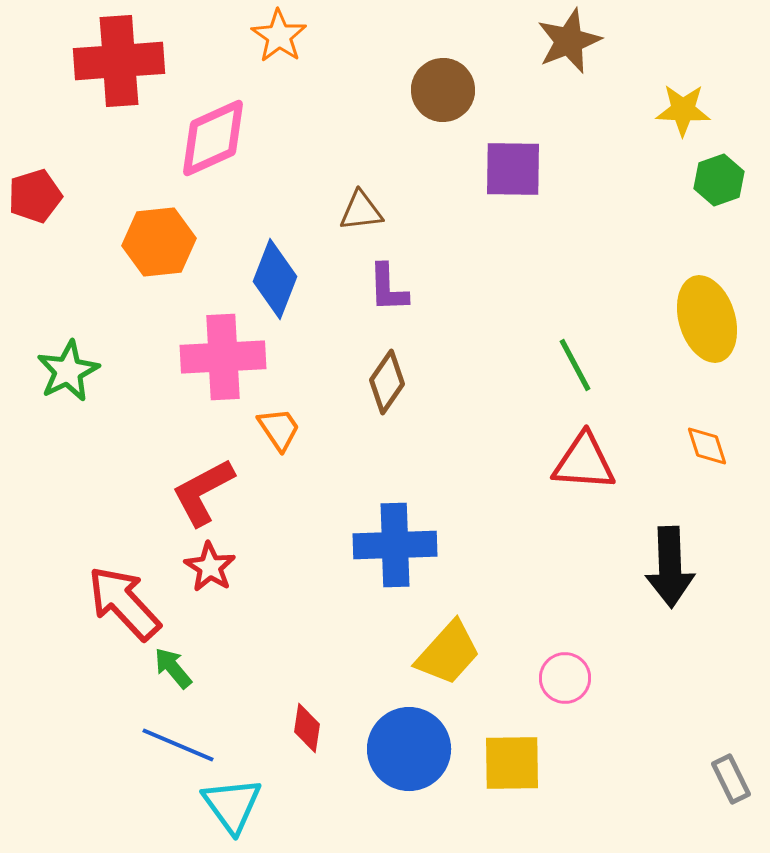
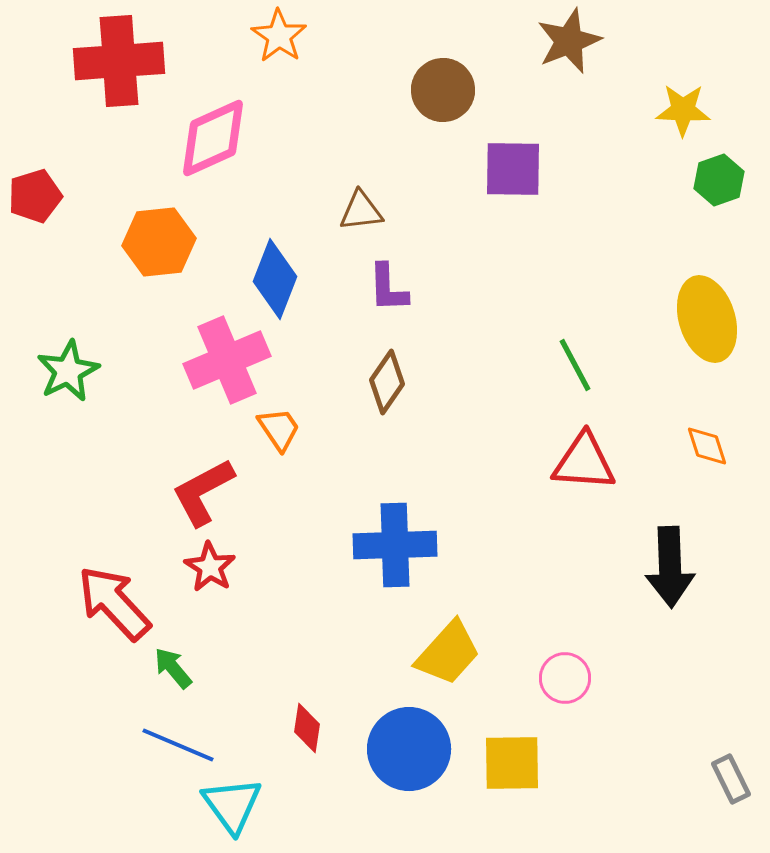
pink cross: moved 4 px right, 3 px down; rotated 20 degrees counterclockwise
red arrow: moved 10 px left
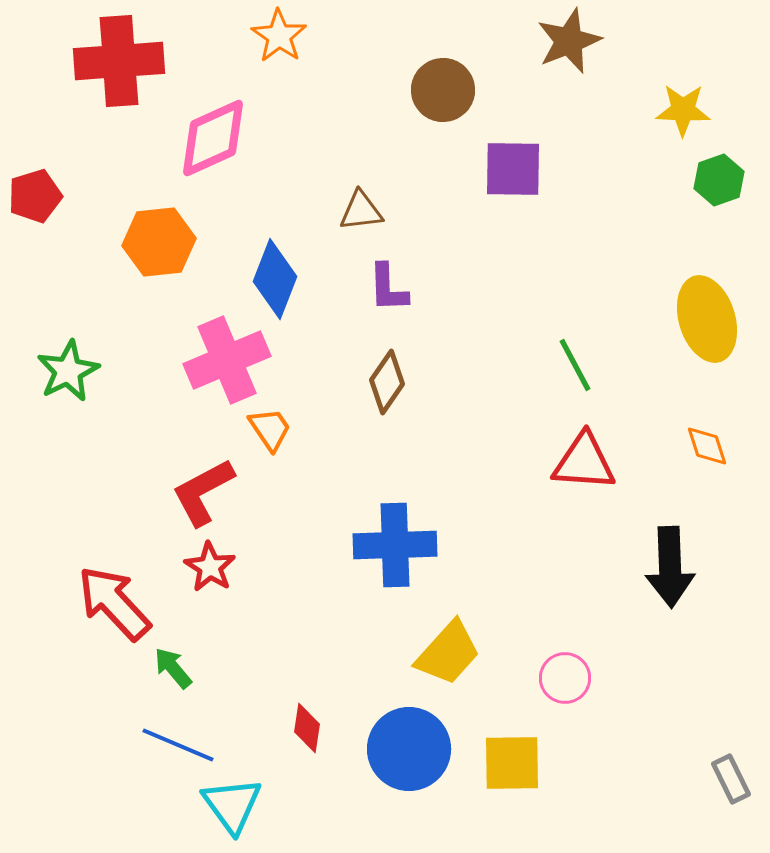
orange trapezoid: moved 9 px left
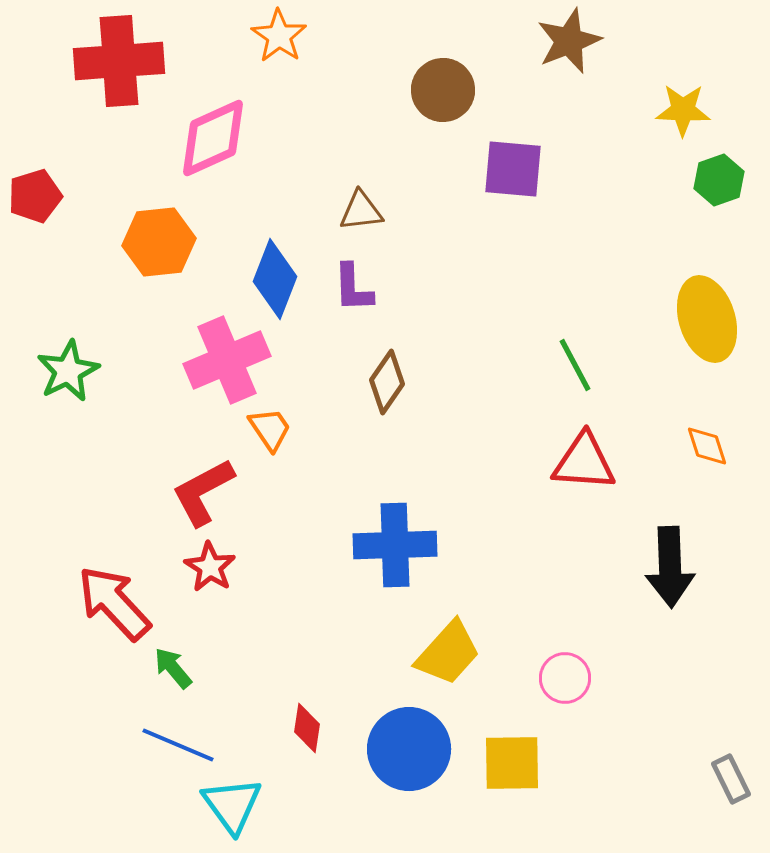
purple square: rotated 4 degrees clockwise
purple L-shape: moved 35 px left
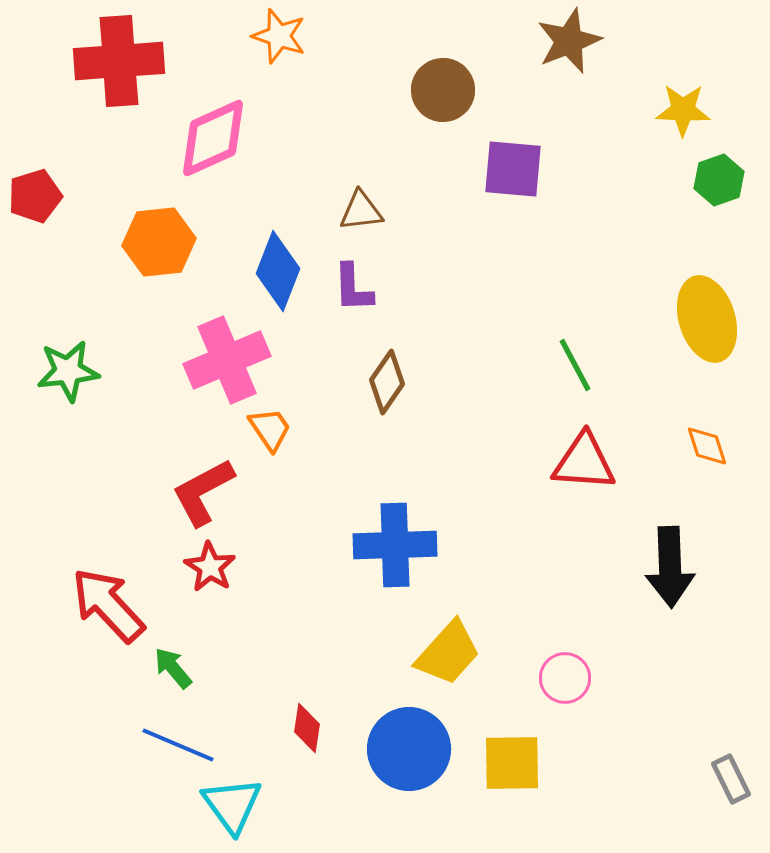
orange star: rotated 16 degrees counterclockwise
blue diamond: moved 3 px right, 8 px up
green star: rotated 20 degrees clockwise
red arrow: moved 6 px left, 2 px down
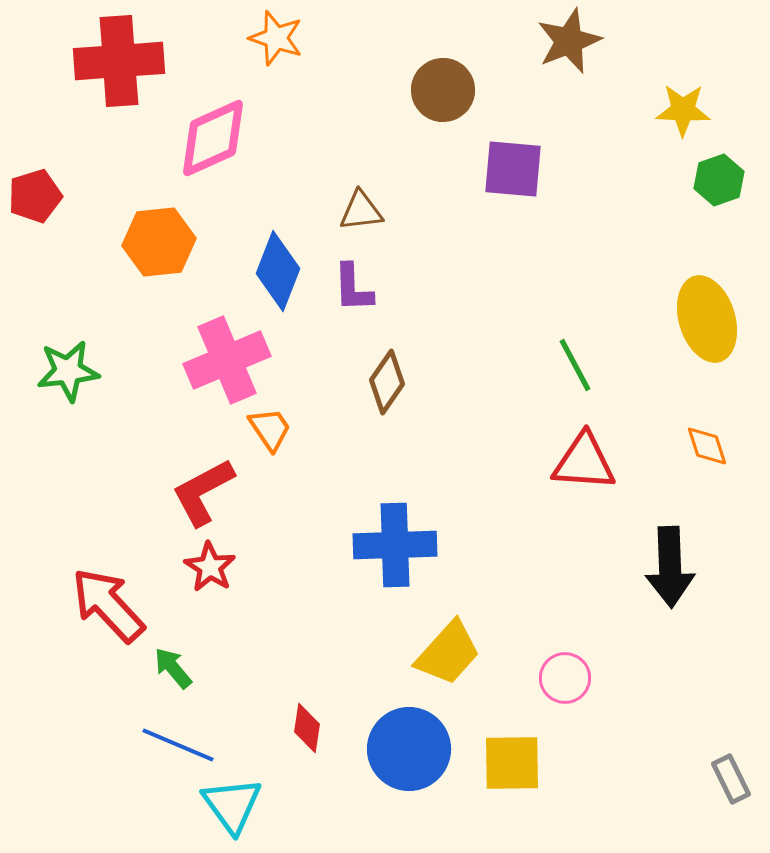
orange star: moved 3 px left, 2 px down
